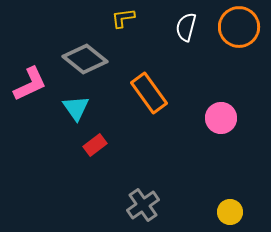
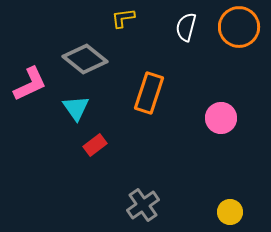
orange rectangle: rotated 54 degrees clockwise
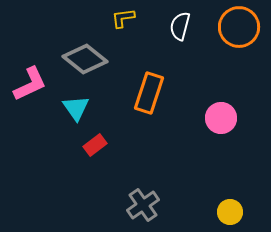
white semicircle: moved 6 px left, 1 px up
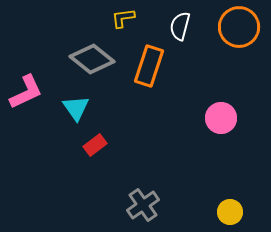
gray diamond: moved 7 px right
pink L-shape: moved 4 px left, 8 px down
orange rectangle: moved 27 px up
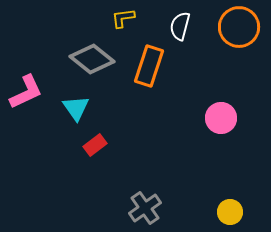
gray cross: moved 2 px right, 3 px down
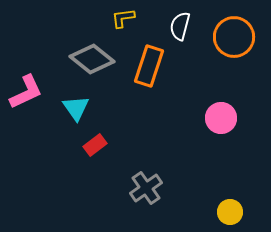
orange circle: moved 5 px left, 10 px down
gray cross: moved 1 px right, 20 px up
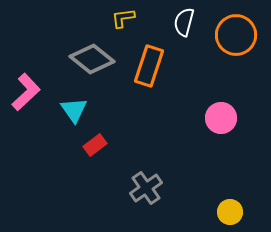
white semicircle: moved 4 px right, 4 px up
orange circle: moved 2 px right, 2 px up
pink L-shape: rotated 18 degrees counterclockwise
cyan triangle: moved 2 px left, 2 px down
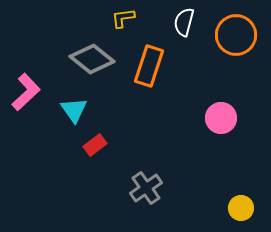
yellow circle: moved 11 px right, 4 px up
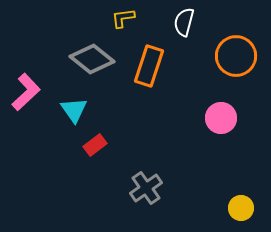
orange circle: moved 21 px down
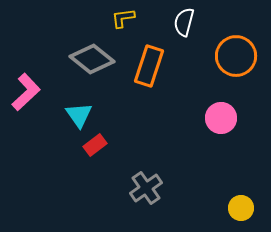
cyan triangle: moved 5 px right, 5 px down
